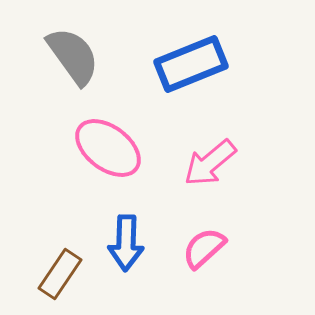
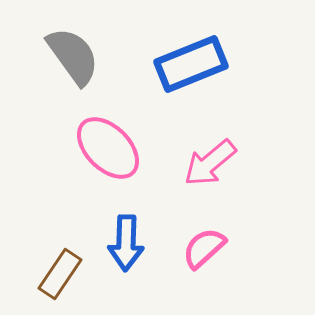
pink ellipse: rotated 8 degrees clockwise
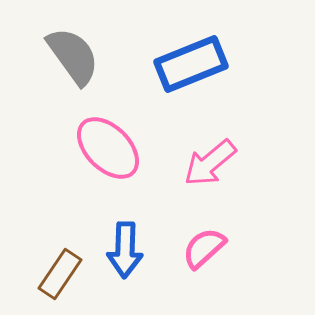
blue arrow: moved 1 px left, 7 px down
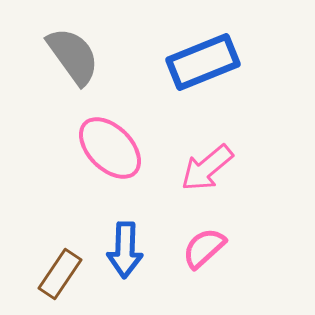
blue rectangle: moved 12 px right, 2 px up
pink ellipse: moved 2 px right
pink arrow: moved 3 px left, 5 px down
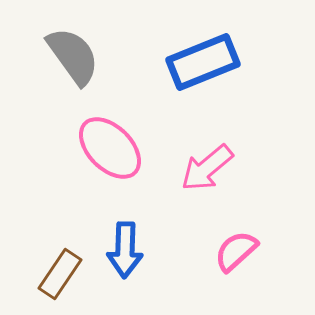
pink semicircle: moved 32 px right, 3 px down
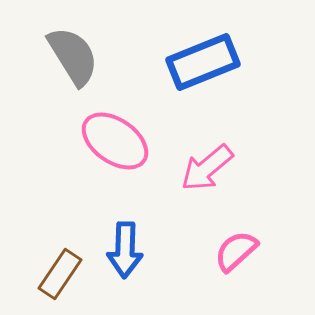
gray semicircle: rotated 4 degrees clockwise
pink ellipse: moved 5 px right, 7 px up; rotated 10 degrees counterclockwise
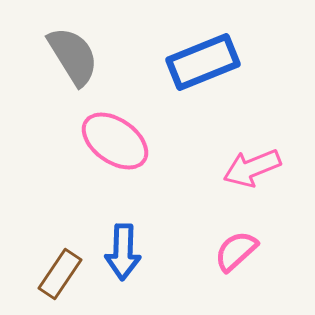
pink arrow: moved 45 px right; rotated 18 degrees clockwise
blue arrow: moved 2 px left, 2 px down
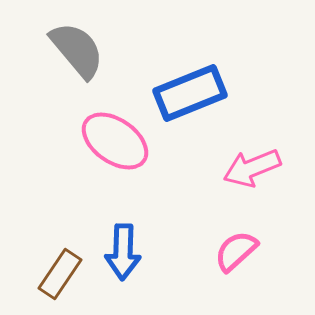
gray semicircle: moved 4 px right, 6 px up; rotated 8 degrees counterclockwise
blue rectangle: moved 13 px left, 31 px down
